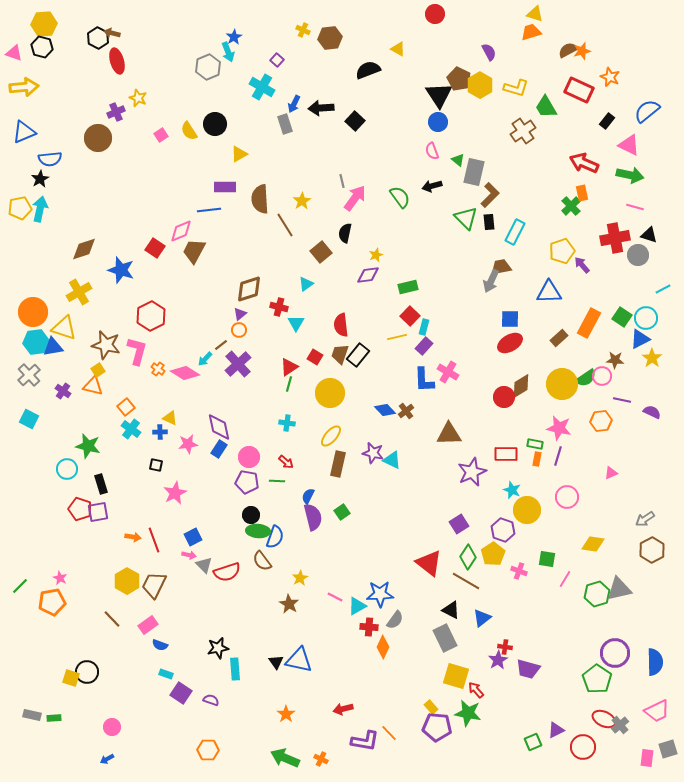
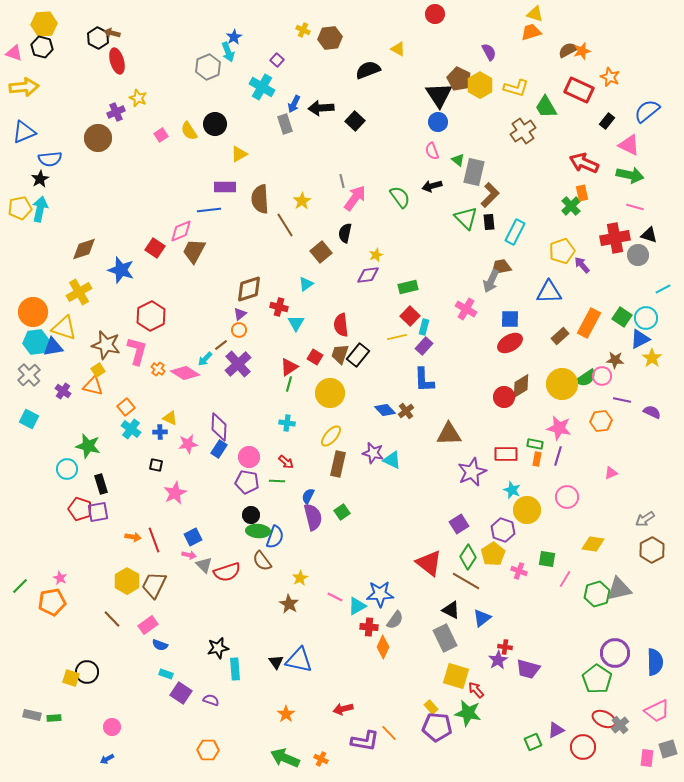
brown rectangle at (559, 338): moved 1 px right, 2 px up
pink cross at (448, 372): moved 18 px right, 63 px up
purple diamond at (219, 427): rotated 16 degrees clockwise
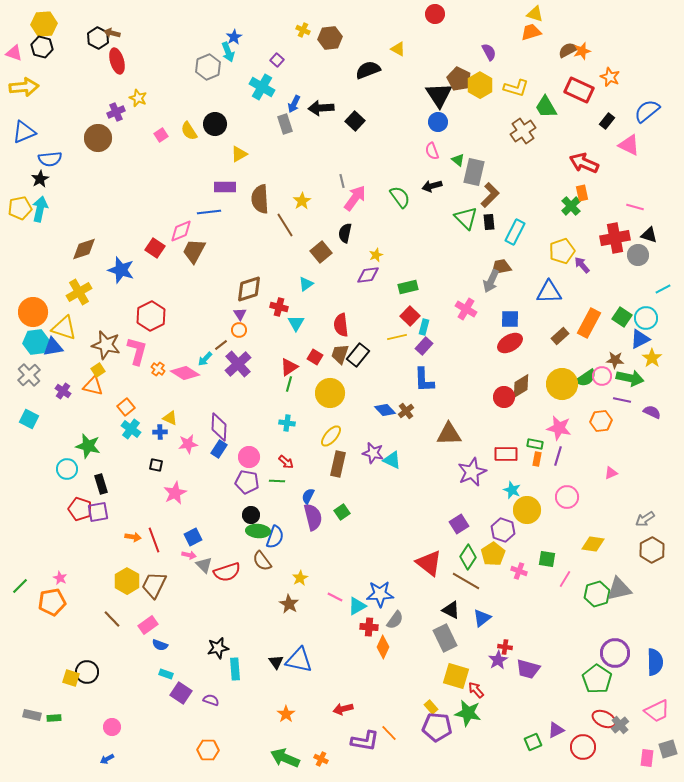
green arrow at (630, 175): moved 203 px down
blue line at (209, 210): moved 2 px down
purple triangle at (240, 314): rotated 24 degrees counterclockwise
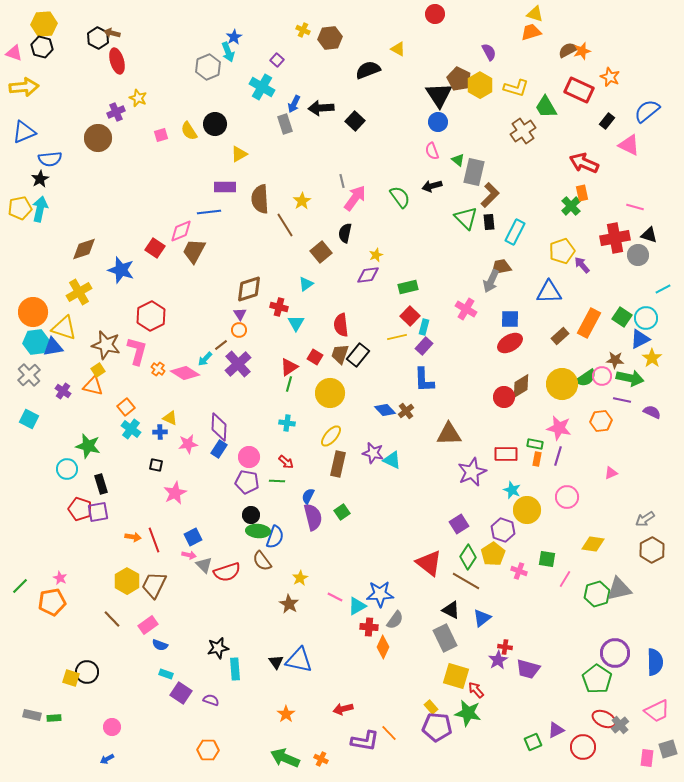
pink square at (161, 135): rotated 16 degrees clockwise
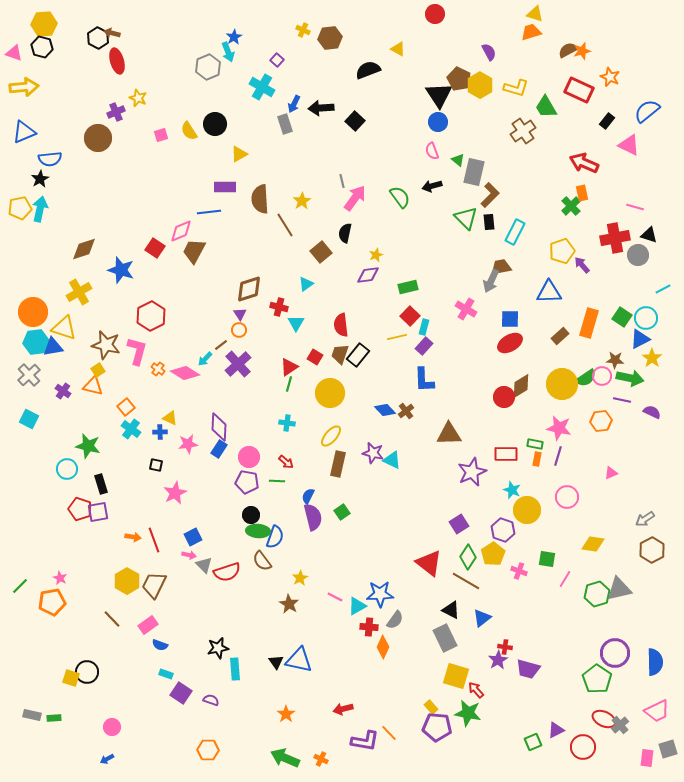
orange rectangle at (589, 323): rotated 12 degrees counterclockwise
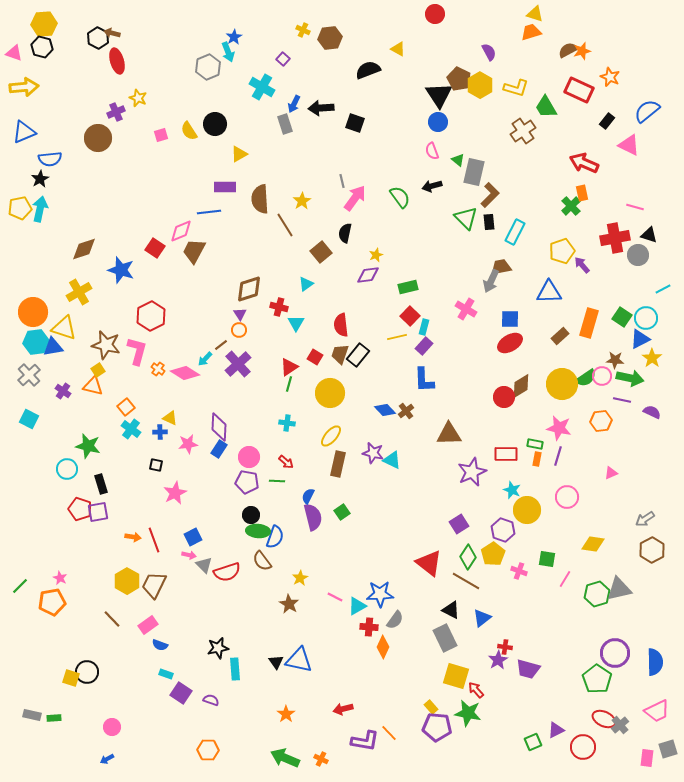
purple square at (277, 60): moved 6 px right, 1 px up
black square at (355, 121): moved 2 px down; rotated 24 degrees counterclockwise
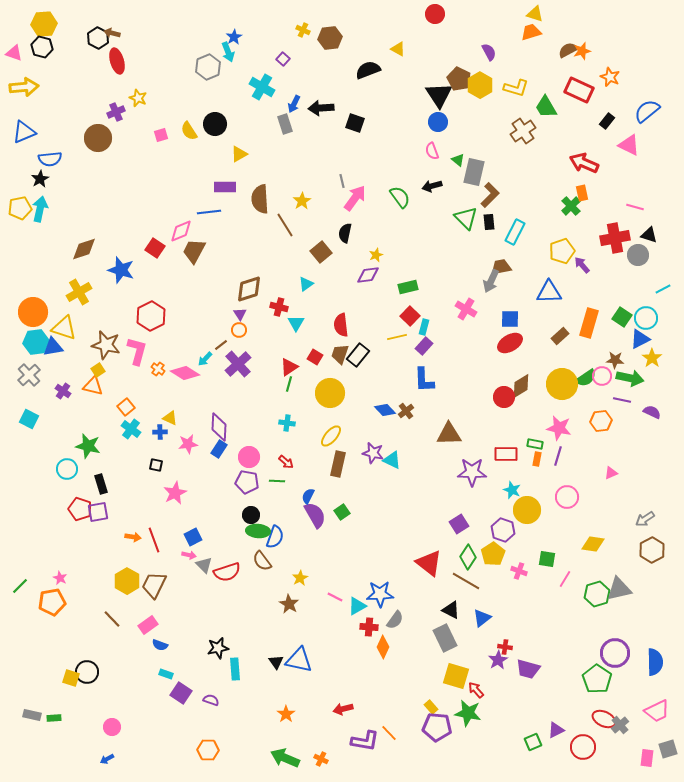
purple star at (472, 472): rotated 24 degrees clockwise
purple semicircle at (313, 517): moved 2 px right, 2 px up; rotated 16 degrees counterclockwise
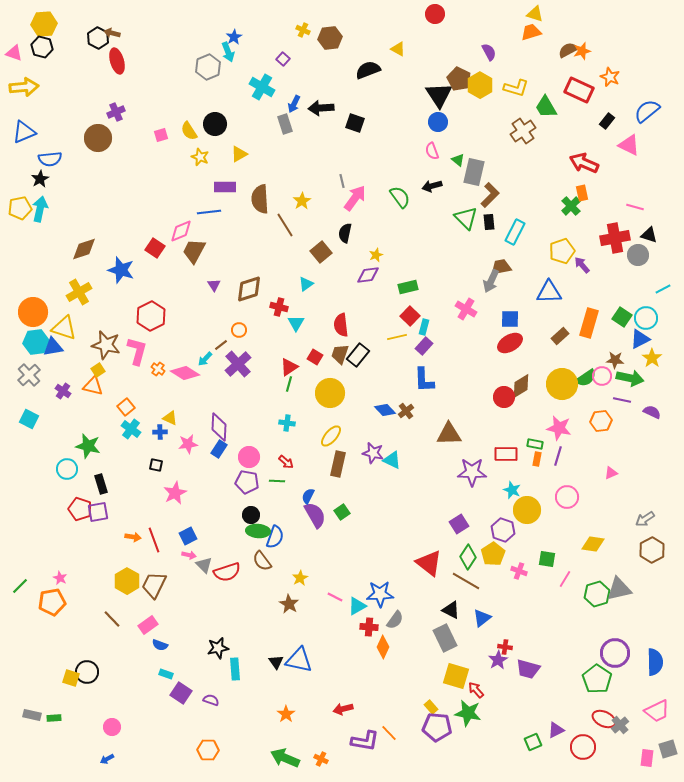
yellow star at (138, 98): moved 62 px right, 59 px down
purple triangle at (240, 314): moved 26 px left, 29 px up
blue square at (193, 537): moved 5 px left, 1 px up
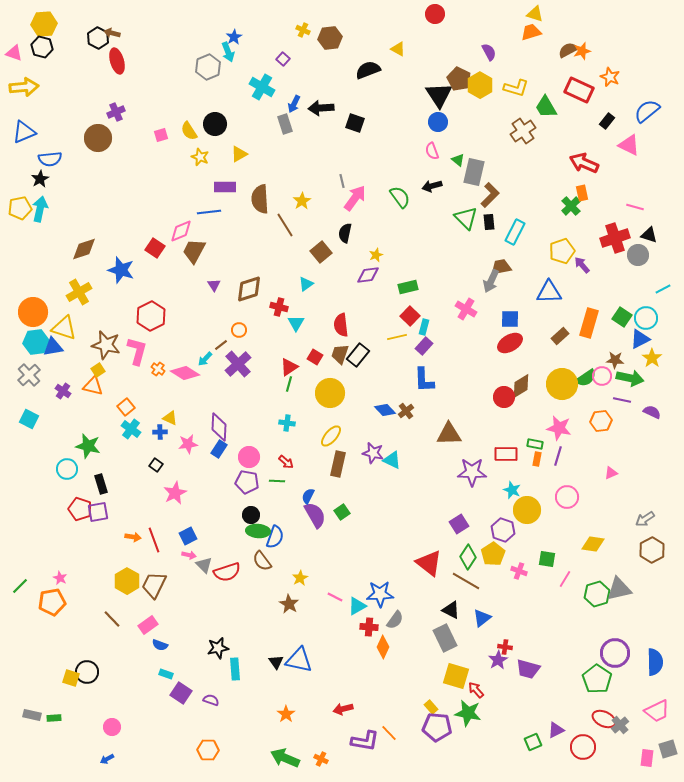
red cross at (615, 238): rotated 8 degrees counterclockwise
black square at (156, 465): rotated 24 degrees clockwise
